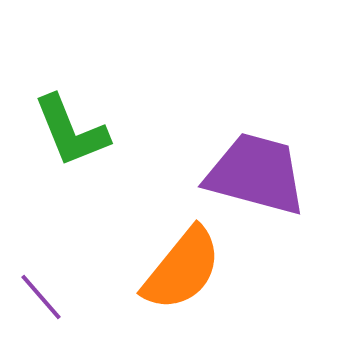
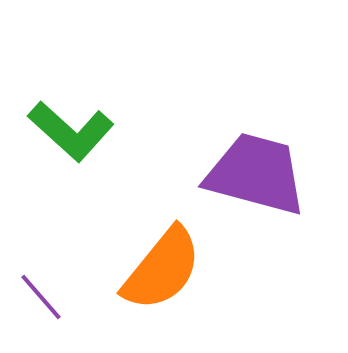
green L-shape: rotated 26 degrees counterclockwise
orange semicircle: moved 20 px left
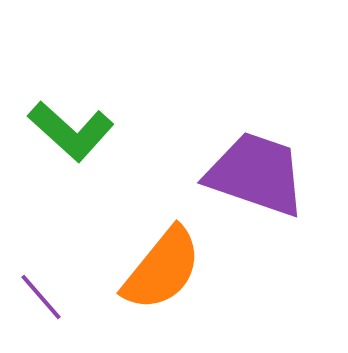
purple trapezoid: rotated 4 degrees clockwise
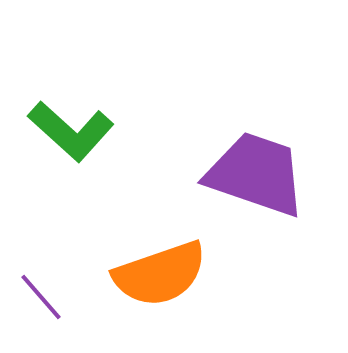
orange semicircle: moved 2 px left, 5 px down; rotated 32 degrees clockwise
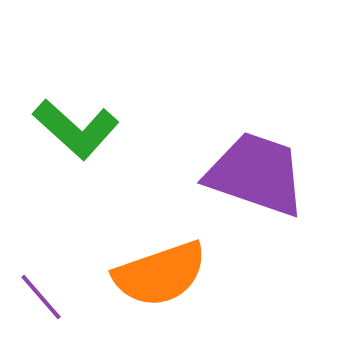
green L-shape: moved 5 px right, 2 px up
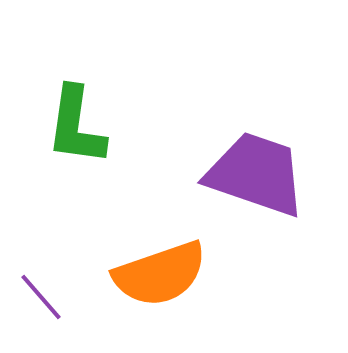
green L-shape: moved 3 px up; rotated 56 degrees clockwise
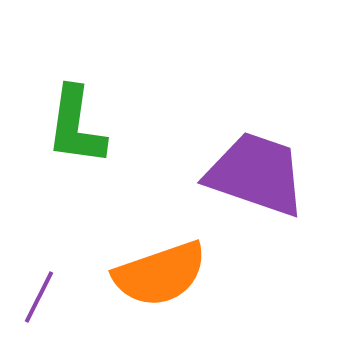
purple line: moved 2 px left; rotated 68 degrees clockwise
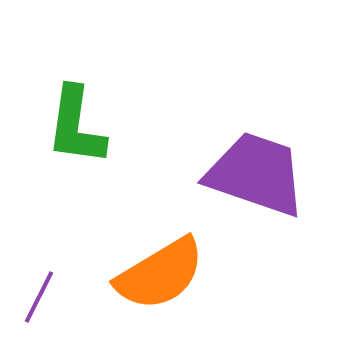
orange semicircle: rotated 12 degrees counterclockwise
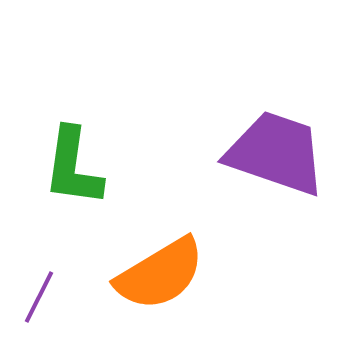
green L-shape: moved 3 px left, 41 px down
purple trapezoid: moved 20 px right, 21 px up
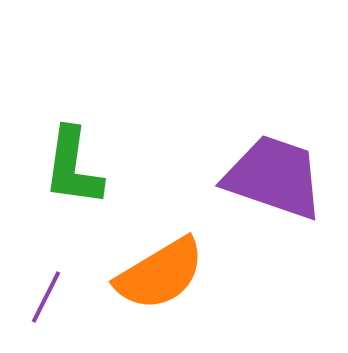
purple trapezoid: moved 2 px left, 24 px down
purple line: moved 7 px right
